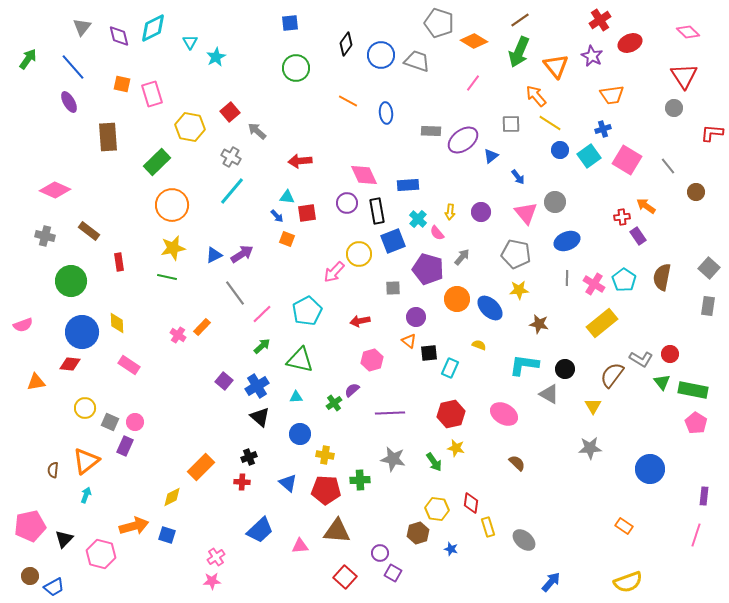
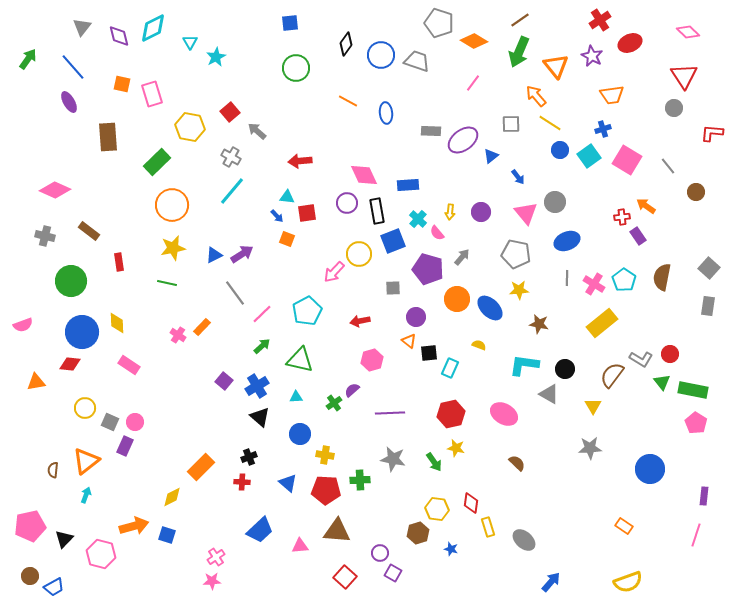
green line at (167, 277): moved 6 px down
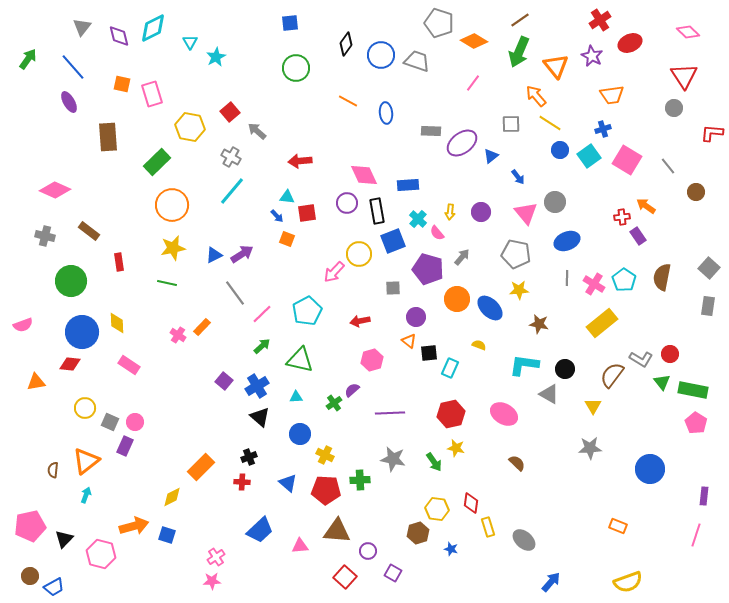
purple ellipse at (463, 140): moved 1 px left, 3 px down
yellow cross at (325, 455): rotated 18 degrees clockwise
orange rectangle at (624, 526): moved 6 px left; rotated 12 degrees counterclockwise
purple circle at (380, 553): moved 12 px left, 2 px up
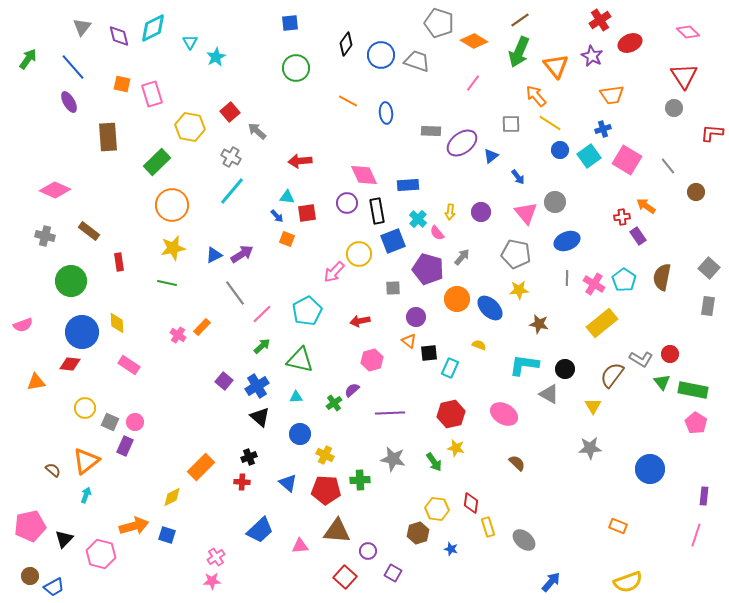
brown semicircle at (53, 470): rotated 126 degrees clockwise
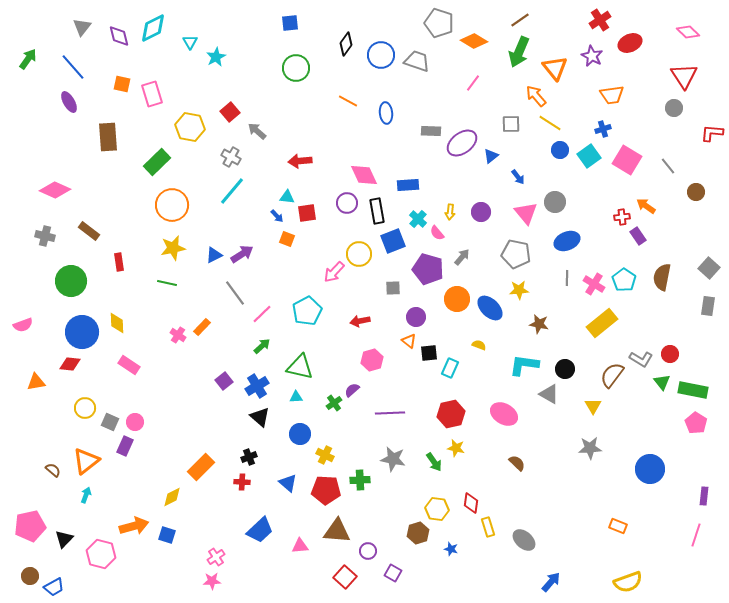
orange triangle at (556, 66): moved 1 px left, 2 px down
green triangle at (300, 360): moved 7 px down
purple square at (224, 381): rotated 12 degrees clockwise
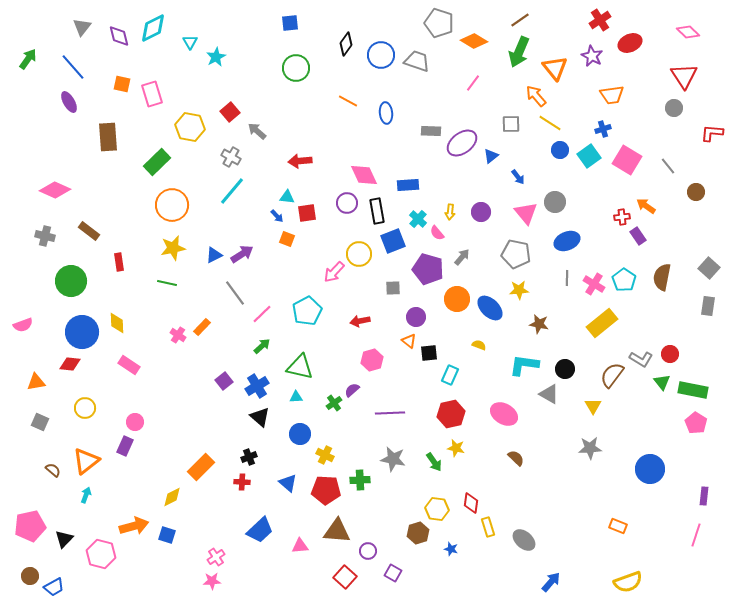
cyan rectangle at (450, 368): moved 7 px down
gray square at (110, 422): moved 70 px left
brown semicircle at (517, 463): moved 1 px left, 5 px up
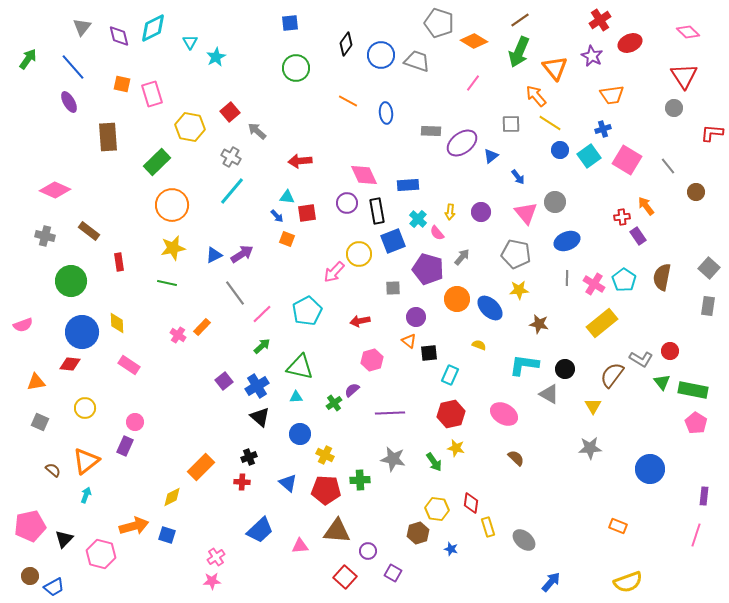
orange arrow at (646, 206): rotated 18 degrees clockwise
red circle at (670, 354): moved 3 px up
